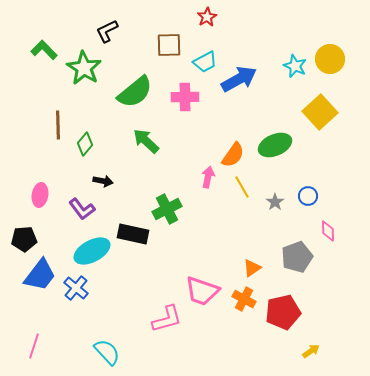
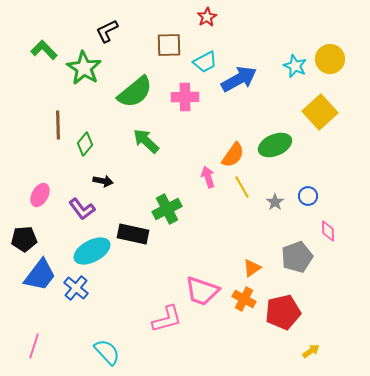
pink arrow: rotated 30 degrees counterclockwise
pink ellipse: rotated 20 degrees clockwise
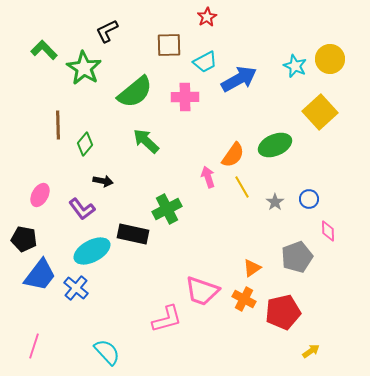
blue circle: moved 1 px right, 3 px down
black pentagon: rotated 15 degrees clockwise
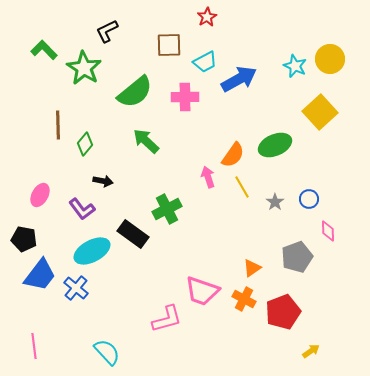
black rectangle: rotated 24 degrees clockwise
red pentagon: rotated 8 degrees counterclockwise
pink line: rotated 25 degrees counterclockwise
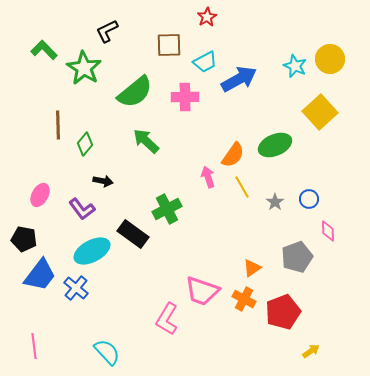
pink L-shape: rotated 136 degrees clockwise
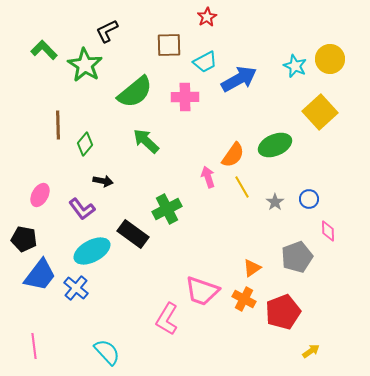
green star: moved 1 px right, 3 px up
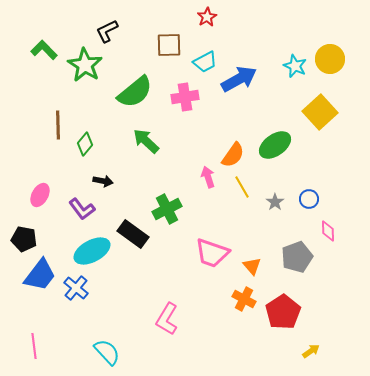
pink cross: rotated 8 degrees counterclockwise
green ellipse: rotated 12 degrees counterclockwise
orange triangle: moved 2 px up; rotated 36 degrees counterclockwise
pink trapezoid: moved 10 px right, 38 px up
red pentagon: rotated 12 degrees counterclockwise
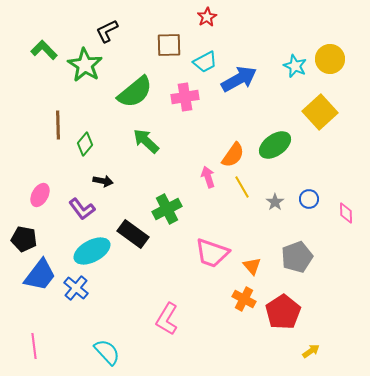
pink diamond: moved 18 px right, 18 px up
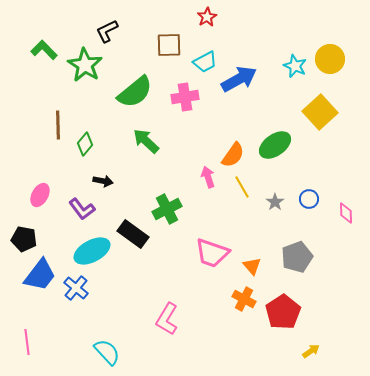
pink line: moved 7 px left, 4 px up
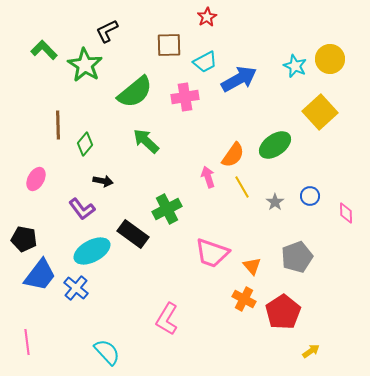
pink ellipse: moved 4 px left, 16 px up
blue circle: moved 1 px right, 3 px up
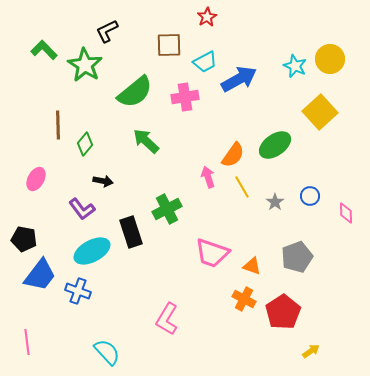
black rectangle: moved 2 px left, 2 px up; rotated 36 degrees clockwise
orange triangle: rotated 30 degrees counterclockwise
blue cross: moved 2 px right, 3 px down; rotated 20 degrees counterclockwise
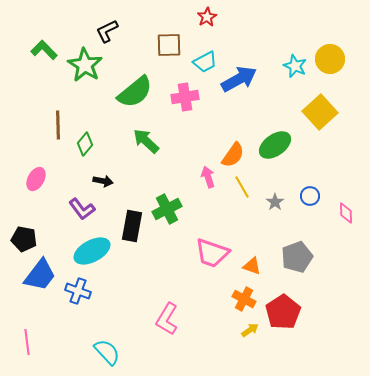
black rectangle: moved 1 px right, 6 px up; rotated 28 degrees clockwise
yellow arrow: moved 61 px left, 21 px up
